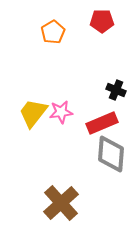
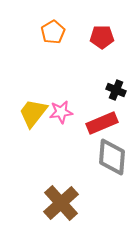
red pentagon: moved 16 px down
gray diamond: moved 1 px right, 3 px down
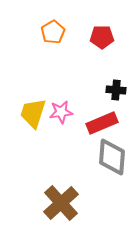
black cross: rotated 18 degrees counterclockwise
yellow trapezoid: rotated 20 degrees counterclockwise
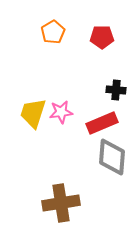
brown cross: rotated 33 degrees clockwise
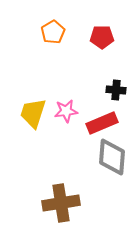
pink star: moved 5 px right, 1 px up
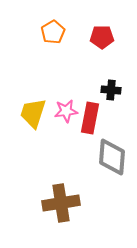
black cross: moved 5 px left
red rectangle: moved 12 px left, 5 px up; rotated 56 degrees counterclockwise
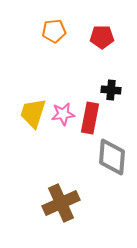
orange pentagon: moved 1 px right, 1 px up; rotated 25 degrees clockwise
pink star: moved 3 px left, 3 px down
brown cross: rotated 15 degrees counterclockwise
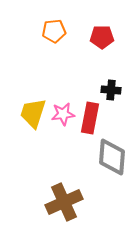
brown cross: moved 3 px right, 1 px up
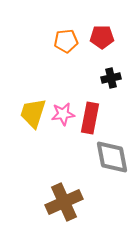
orange pentagon: moved 12 px right, 10 px down
black cross: moved 12 px up; rotated 18 degrees counterclockwise
gray diamond: rotated 15 degrees counterclockwise
